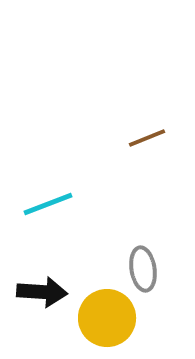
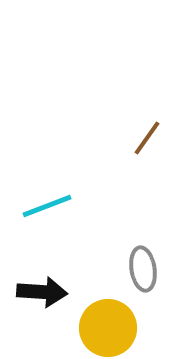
brown line: rotated 33 degrees counterclockwise
cyan line: moved 1 px left, 2 px down
yellow circle: moved 1 px right, 10 px down
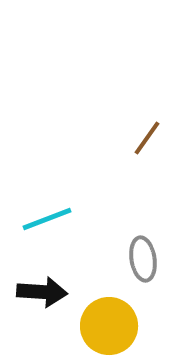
cyan line: moved 13 px down
gray ellipse: moved 10 px up
yellow circle: moved 1 px right, 2 px up
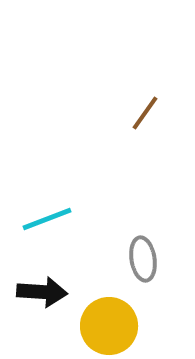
brown line: moved 2 px left, 25 px up
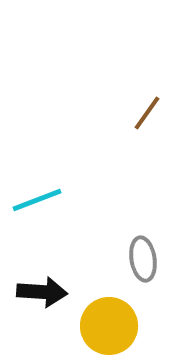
brown line: moved 2 px right
cyan line: moved 10 px left, 19 px up
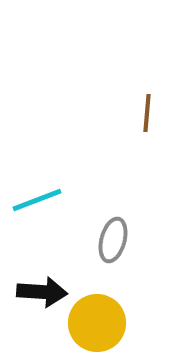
brown line: rotated 30 degrees counterclockwise
gray ellipse: moved 30 px left, 19 px up; rotated 24 degrees clockwise
yellow circle: moved 12 px left, 3 px up
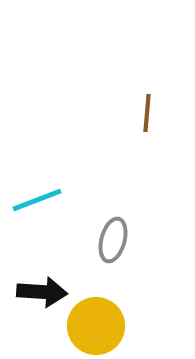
yellow circle: moved 1 px left, 3 px down
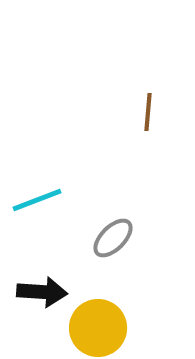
brown line: moved 1 px right, 1 px up
gray ellipse: moved 2 px up; rotated 30 degrees clockwise
yellow circle: moved 2 px right, 2 px down
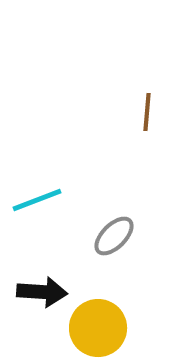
brown line: moved 1 px left
gray ellipse: moved 1 px right, 2 px up
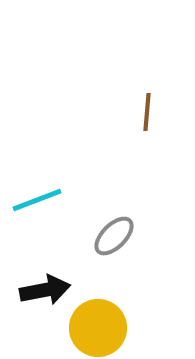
black arrow: moved 3 px right, 2 px up; rotated 15 degrees counterclockwise
